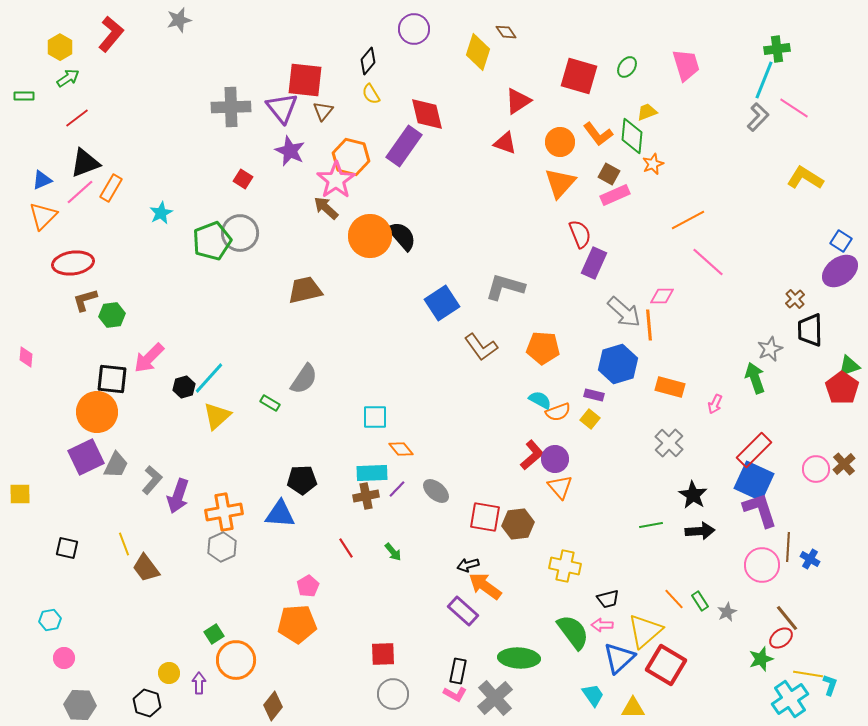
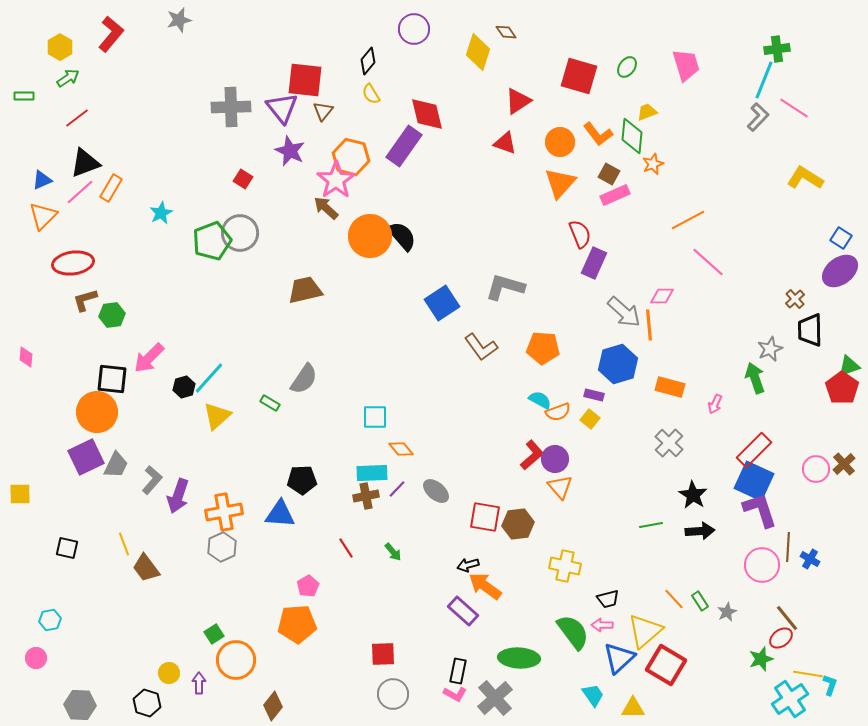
blue square at (841, 241): moved 3 px up
pink circle at (64, 658): moved 28 px left
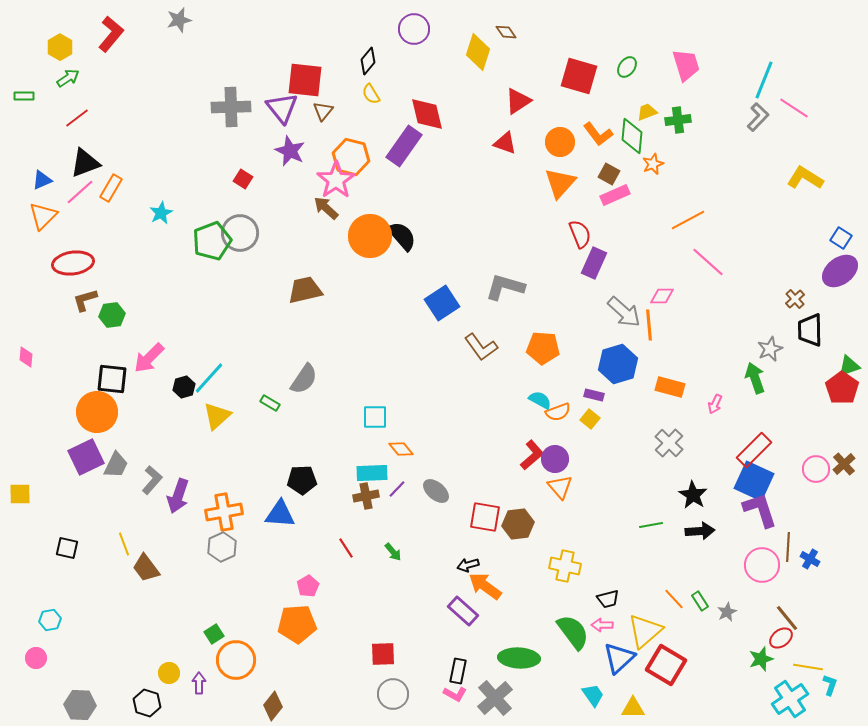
green cross at (777, 49): moved 99 px left, 71 px down
yellow line at (808, 674): moved 7 px up
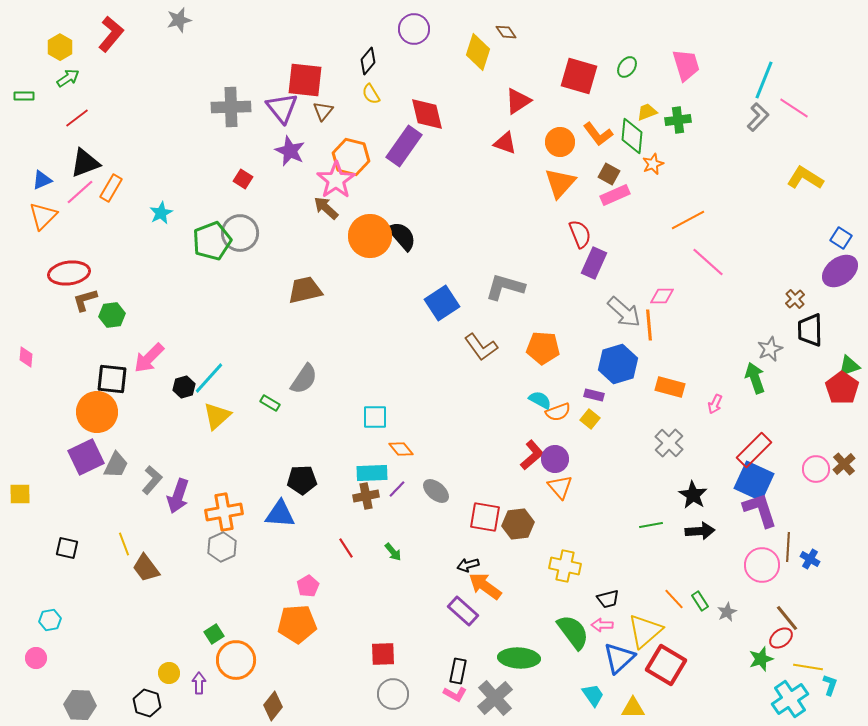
red ellipse at (73, 263): moved 4 px left, 10 px down
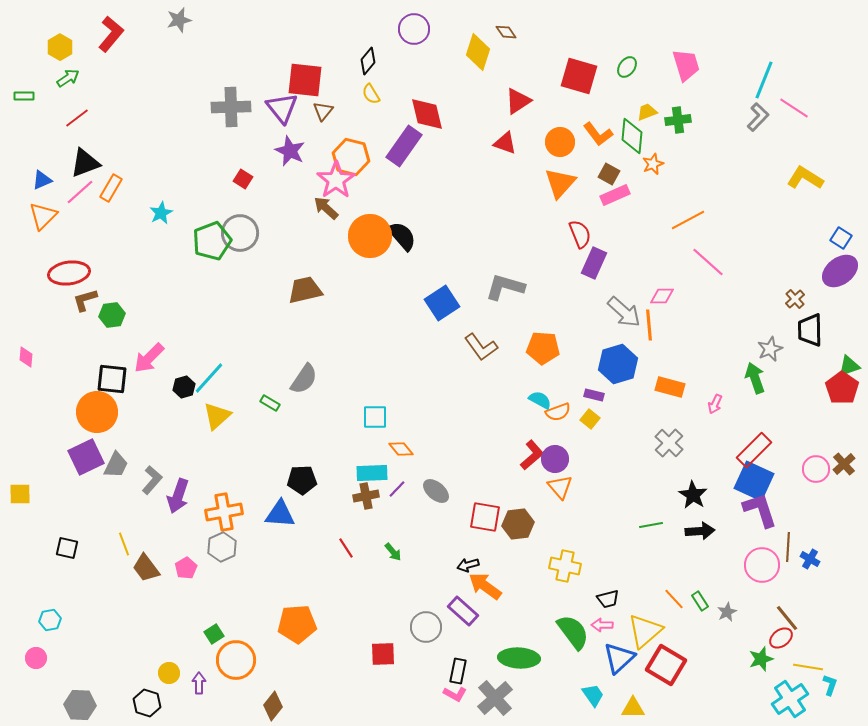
pink pentagon at (308, 586): moved 122 px left, 18 px up
gray circle at (393, 694): moved 33 px right, 67 px up
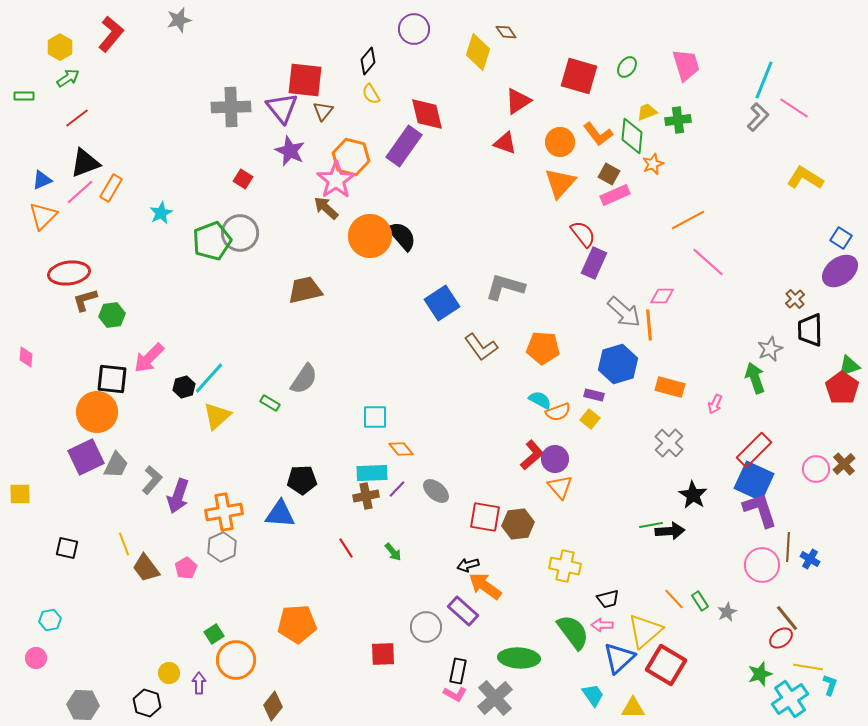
red semicircle at (580, 234): moved 3 px right; rotated 16 degrees counterclockwise
black arrow at (700, 531): moved 30 px left
green star at (761, 659): moved 1 px left, 15 px down
gray hexagon at (80, 705): moved 3 px right
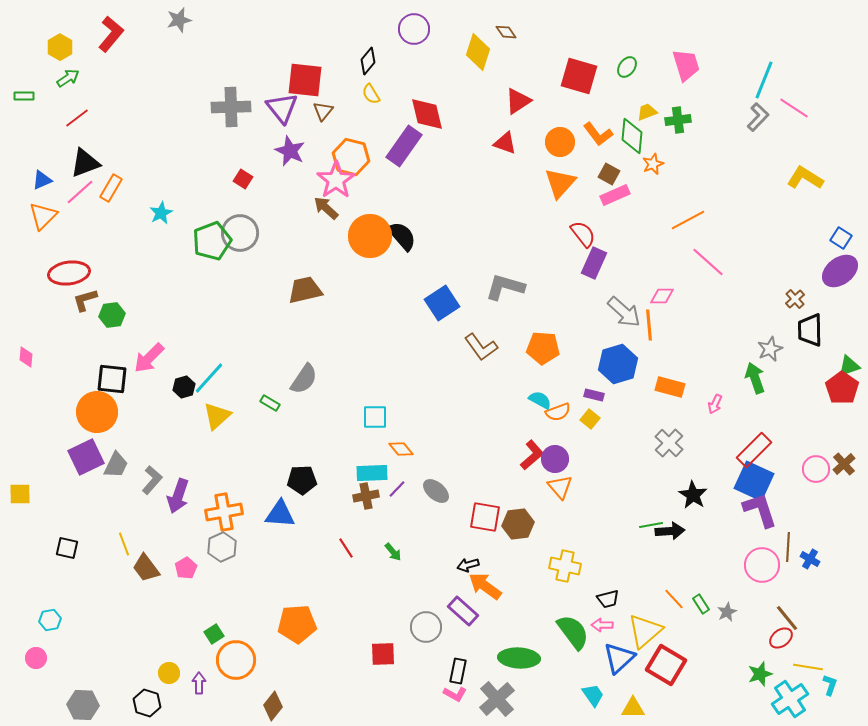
green rectangle at (700, 601): moved 1 px right, 3 px down
gray cross at (495, 698): moved 2 px right, 1 px down
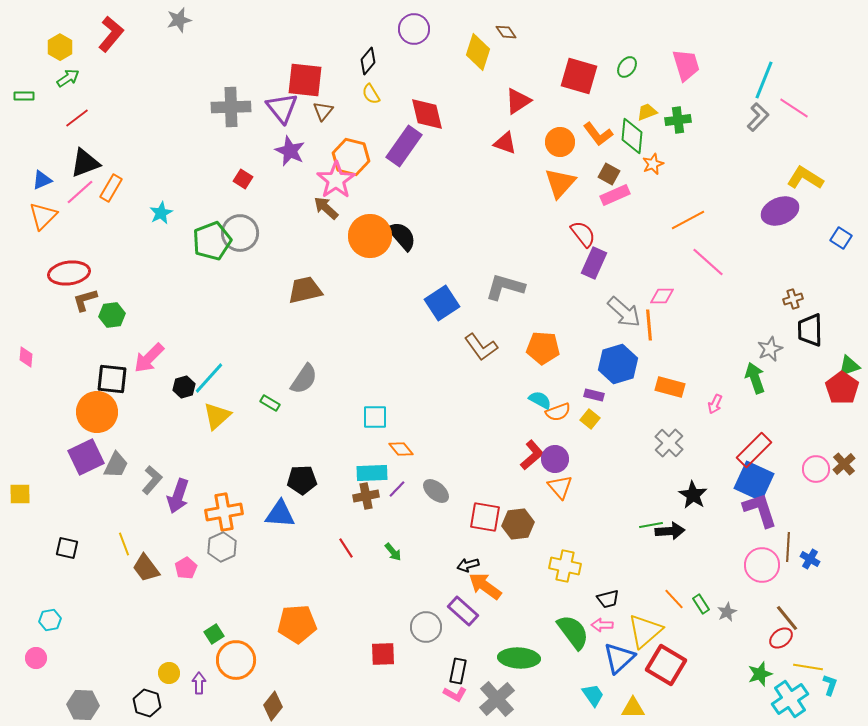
purple ellipse at (840, 271): moved 60 px left, 60 px up; rotated 15 degrees clockwise
brown cross at (795, 299): moved 2 px left; rotated 24 degrees clockwise
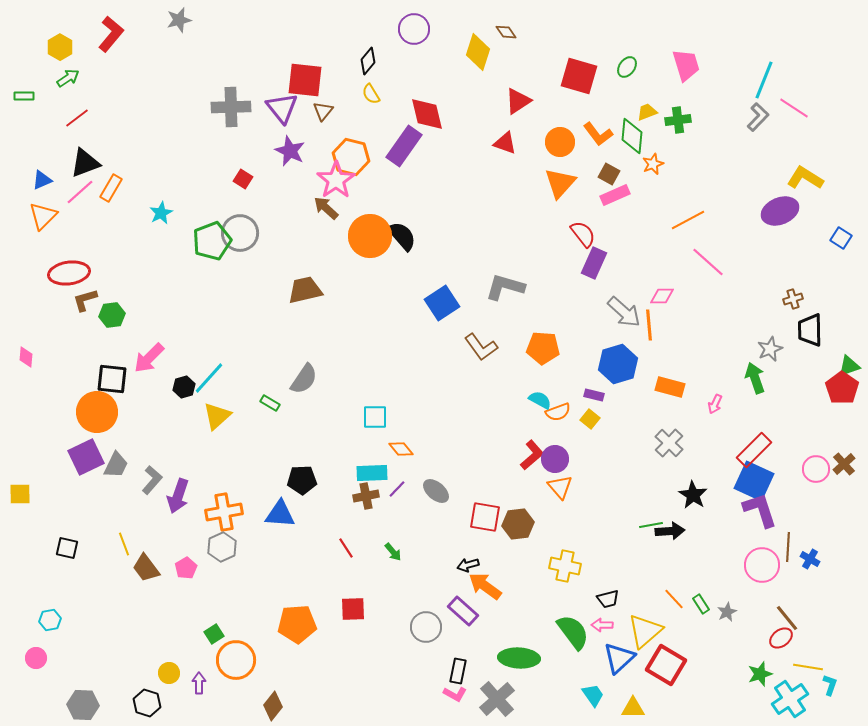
red square at (383, 654): moved 30 px left, 45 px up
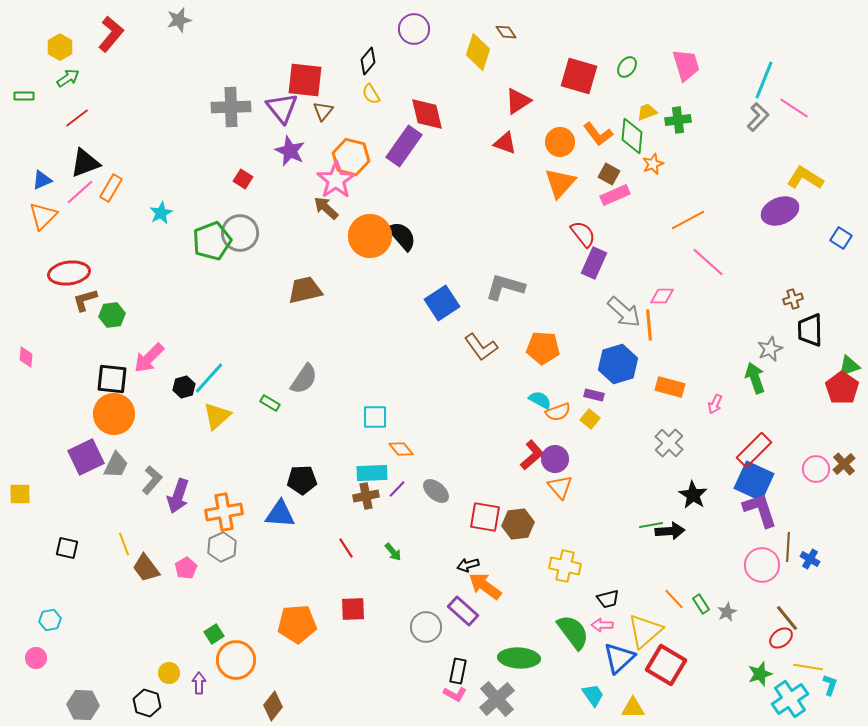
orange circle at (97, 412): moved 17 px right, 2 px down
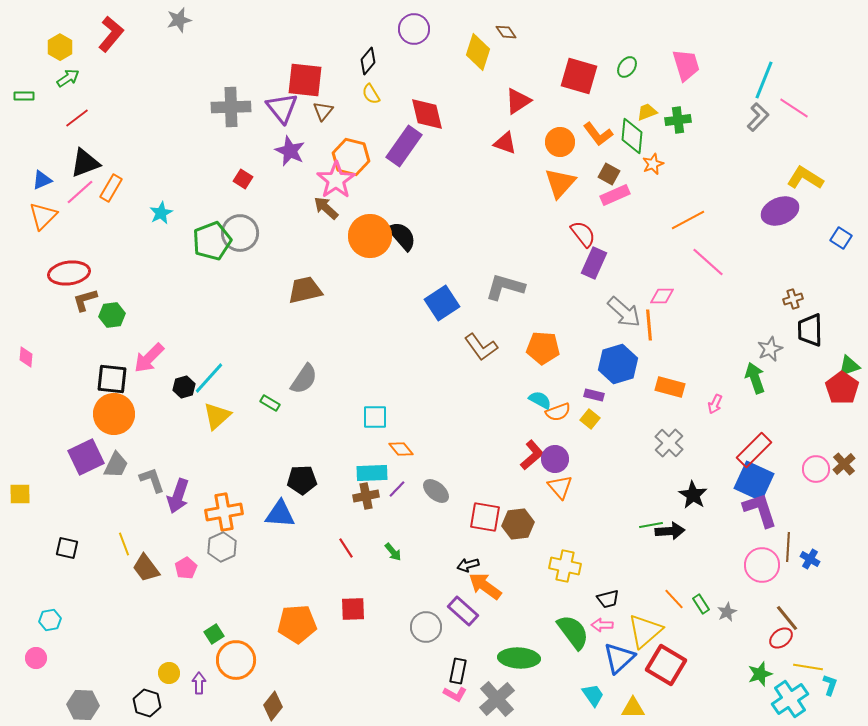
gray L-shape at (152, 480): rotated 60 degrees counterclockwise
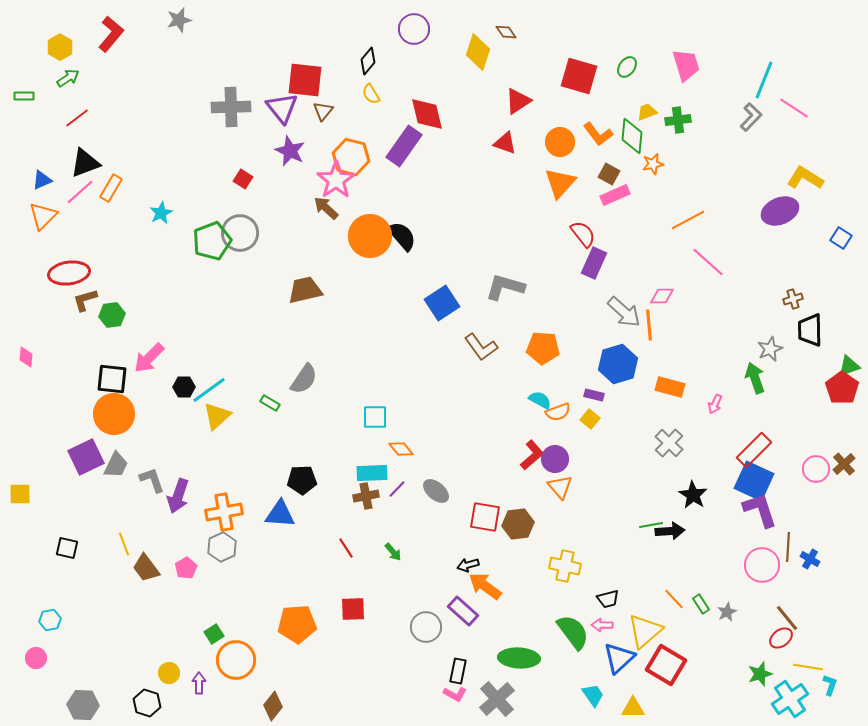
gray L-shape at (758, 117): moved 7 px left
orange star at (653, 164): rotated 10 degrees clockwise
cyan line at (209, 378): moved 12 px down; rotated 12 degrees clockwise
black hexagon at (184, 387): rotated 15 degrees clockwise
